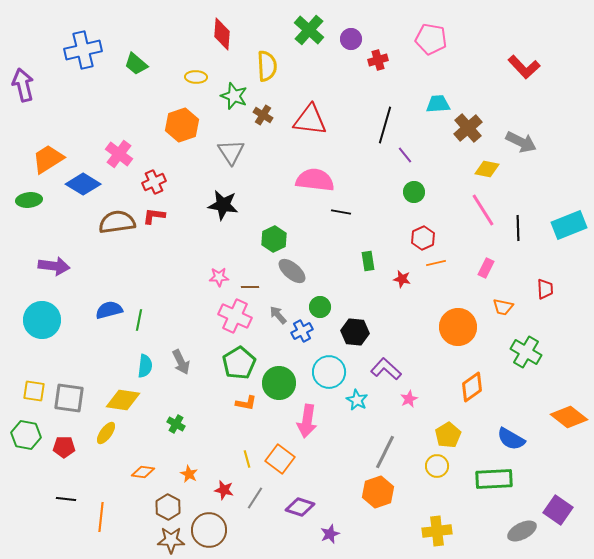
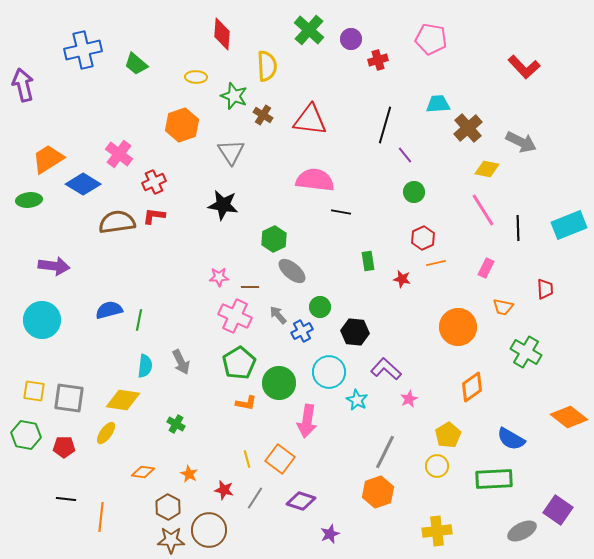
purple diamond at (300, 507): moved 1 px right, 6 px up
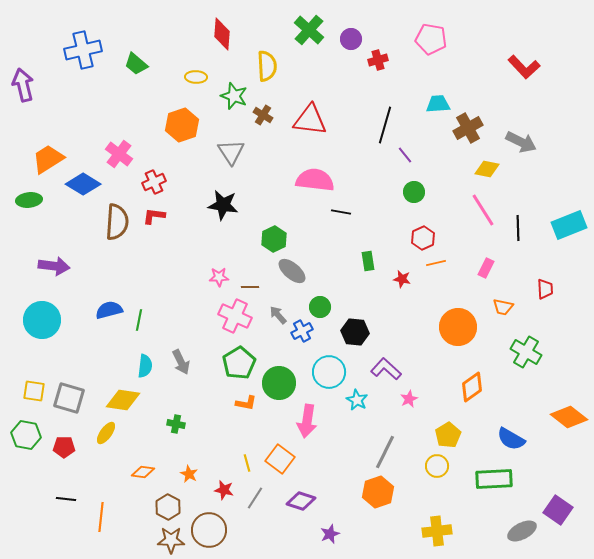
brown cross at (468, 128): rotated 12 degrees clockwise
brown semicircle at (117, 222): rotated 102 degrees clockwise
gray square at (69, 398): rotated 8 degrees clockwise
green cross at (176, 424): rotated 18 degrees counterclockwise
yellow line at (247, 459): moved 4 px down
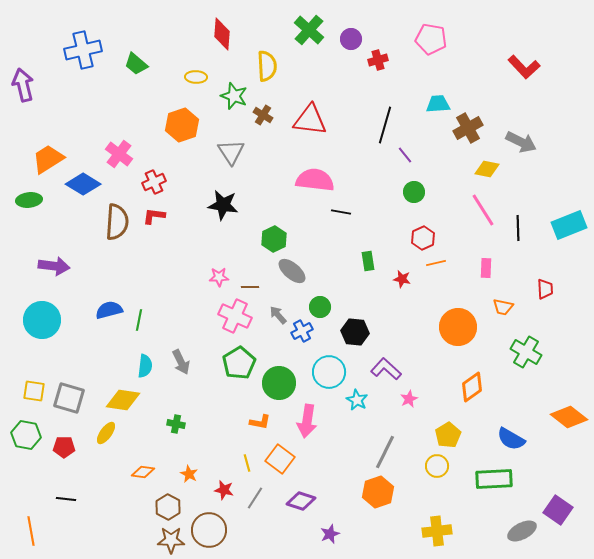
pink rectangle at (486, 268): rotated 24 degrees counterclockwise
orange L-shape at (246, 403): moved 14 px right, 19 px down
orange line at (101, 517): moved 70 px left, 14 px down; rotated 16 degrees counterclockwise
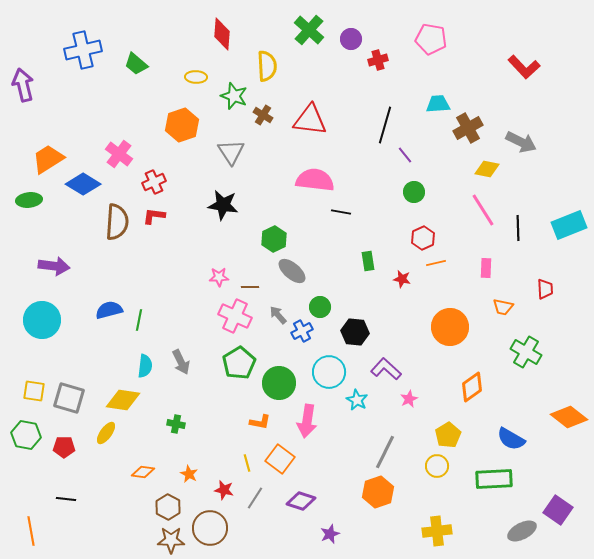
orange circle at (458, 327): moved 8 px left
brown circle at (209, 530): moved 1 px right, 2 px up
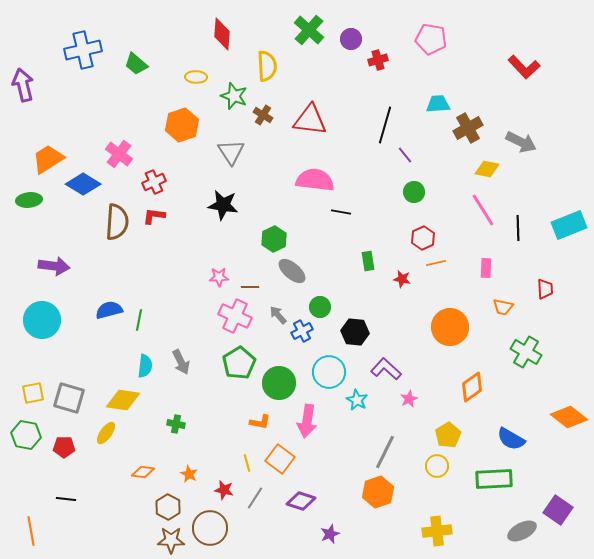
yellow square at (34, 391): moved 1 px left, 2 px down; rotated 20 degrees counterclockwise
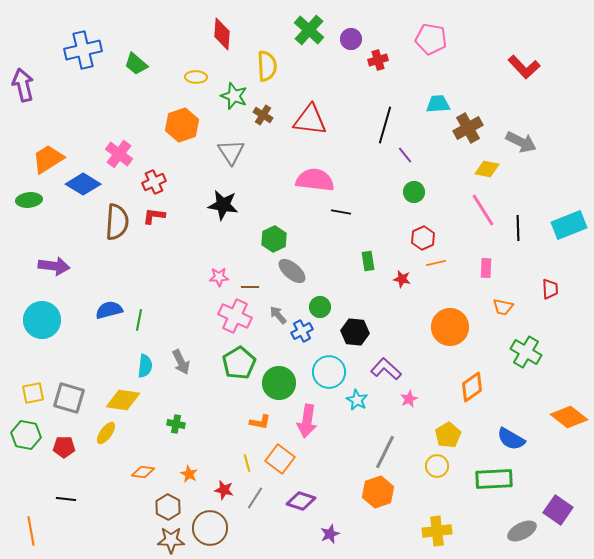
red trapezoid at (545, 289): moved 5 px right
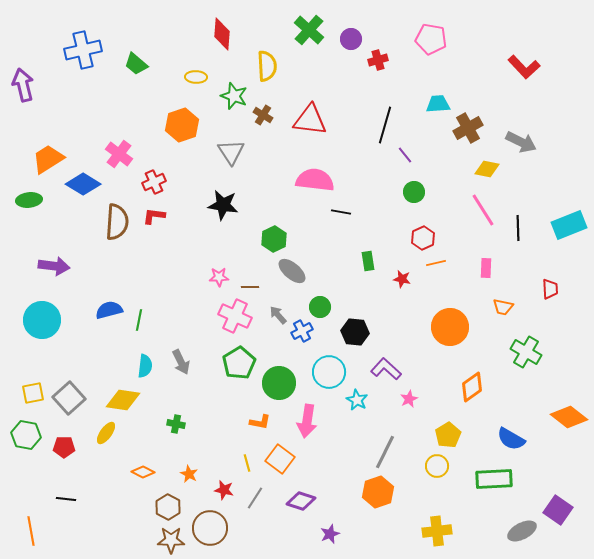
gray square at (69, 398): rotated 32 degrees clockwise
orange diamond at (143, 472): rotated 20 degrees clockwise
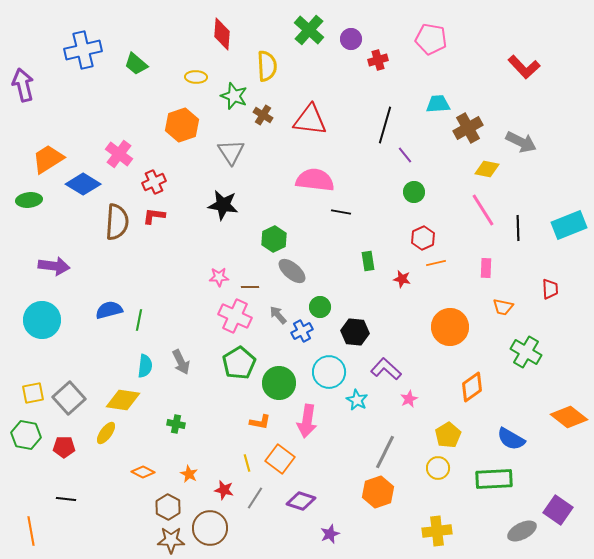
yellow circle at (437, 466): moved 1 px right, 2 px down
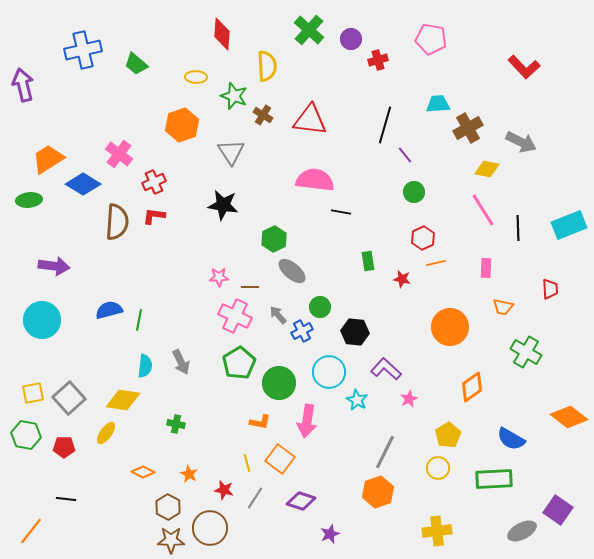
orange line at (31, 531): rotated 48 degrees clockwise
